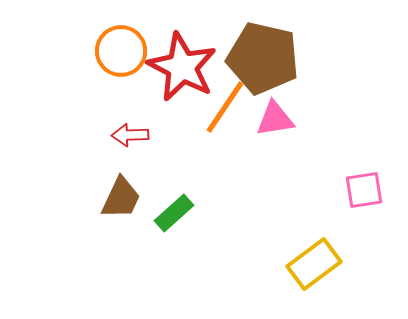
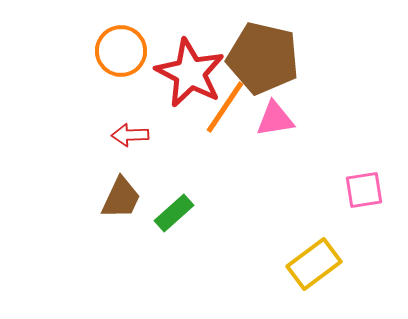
red star: moved 8 px right, 6 px down
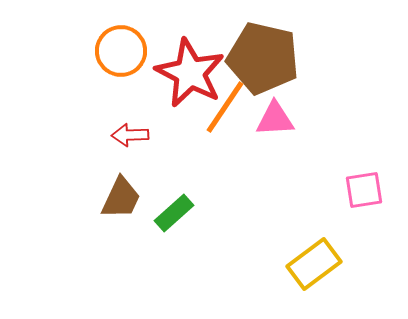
pink triangle: rotated 6 degrees clockwise
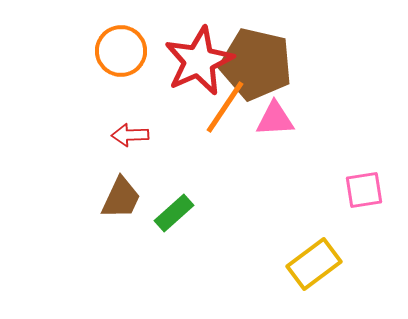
brown pentagon: moved 7 px left, 6 px down
red star: moved 9 px right, 12 px up; rotated 20 degrees clockwise
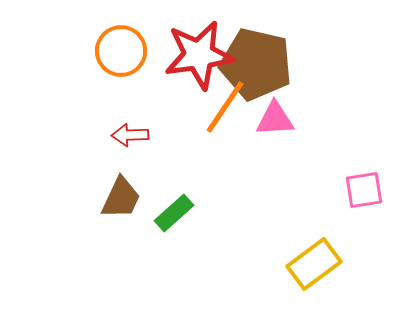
red star: moved 6 px up; rotated 16 degrees clockwise
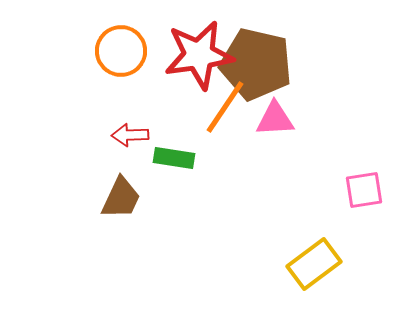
green rectangle: moved 55 px up; rotated 51 degrees clockwise
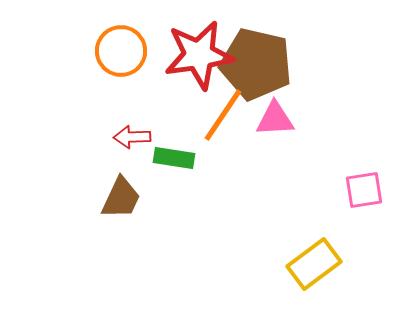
orange line: moved 2 px left, 8 px down
red arrow: moved 2 px right, 2 px down
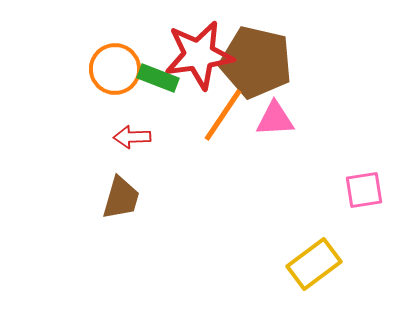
orange circle: moved 6 px left, 18 px down
brown pentagon: moved 2 px up
green rectangle: moved 16 px left, 80 px up; rotated 12 degrees clockwise
brown trapezoid: rotated 9 degrees counterclockwise
